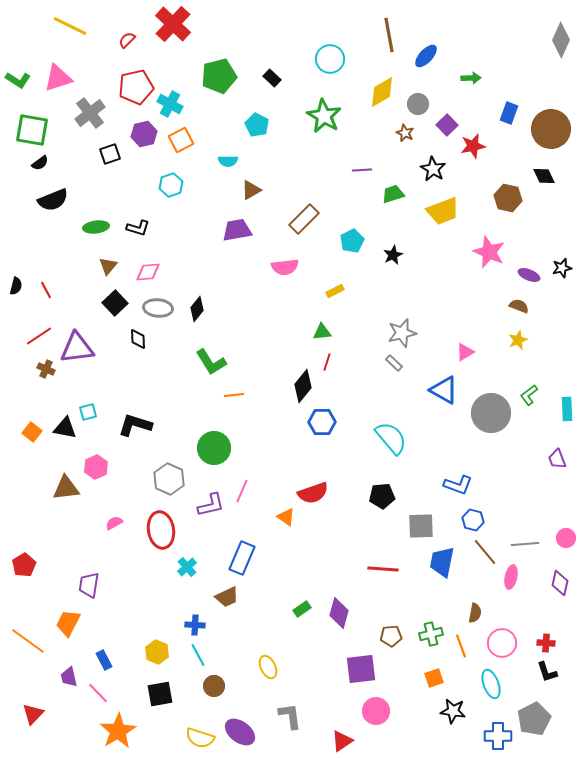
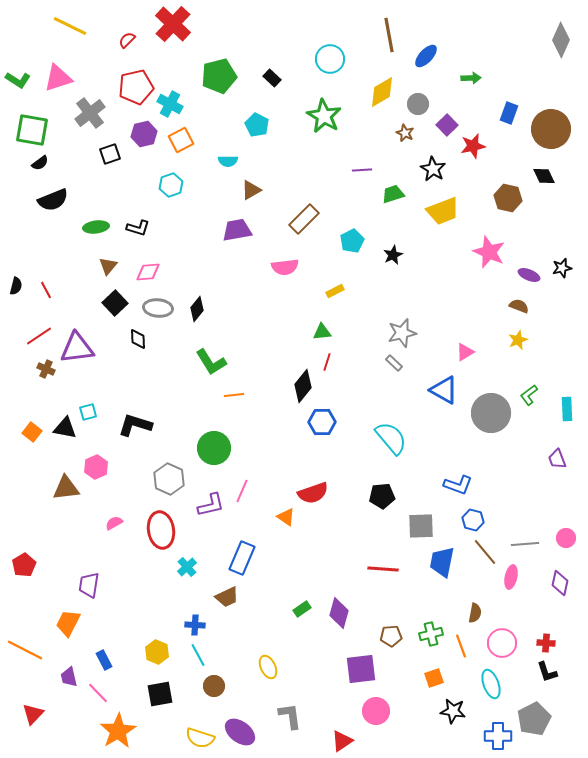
orange line at (28, 641): moved 3 px left, 9 px down; rotated 9 degrees counterclockwise
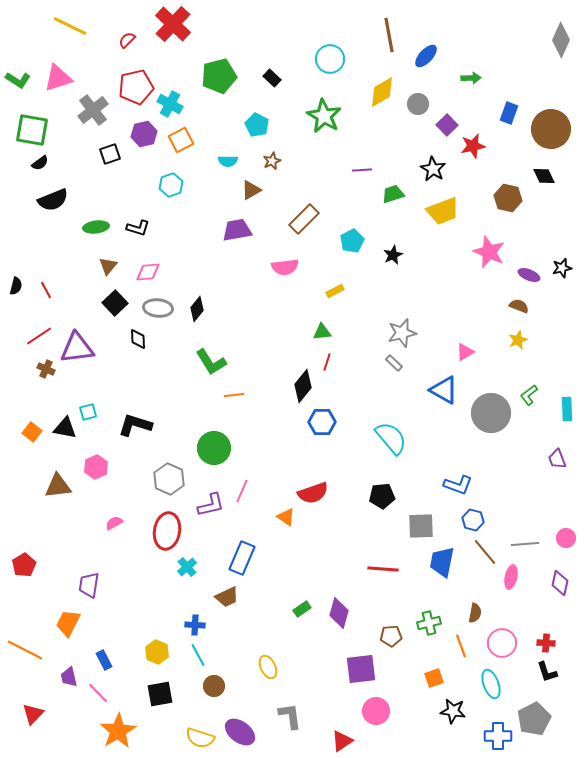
gray cross at (90, 113): moved 3 px right, 3 px up
brown star at (405, 133): moved 133 px left, 28 px down; rotated 24 degrees clockwise
brown triangle at (66, 488): moved 8 px left, 2 px up
red ellipse at (161, 530): moved 6 px right, 1 px down; rotated 18 degrees clockwise
green cross at (431, 634): moved 2 px left, 11 px up
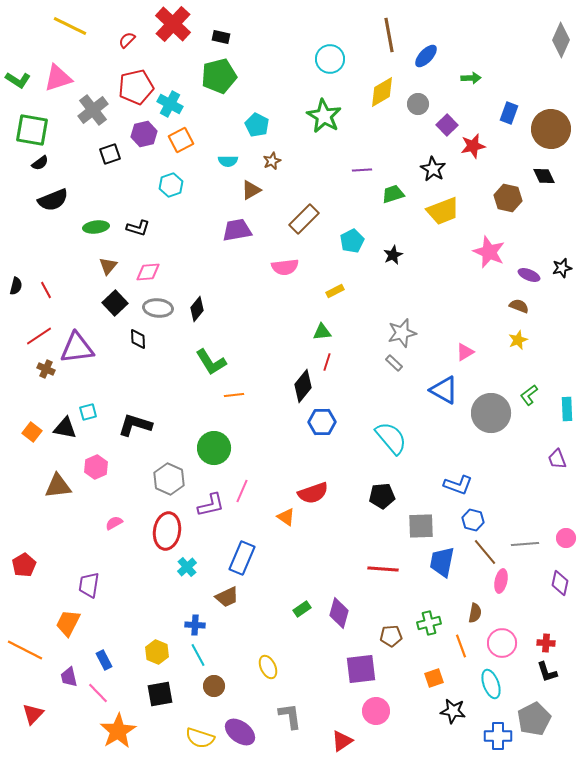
black rectangle at (272, 78): moved 51 px left, 41 px up; rotated 30 degrees counterclockwise
pink ellipse at (511, 577): moved 10 px left, 4 px down
